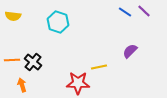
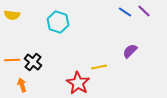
yellow semicircle: moved 1 px left, 1 px up
red star: rotated 30 degrees clockwise
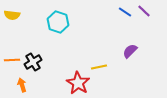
black cross: rotated 18 degrees clockwise
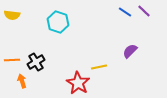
black cross: moved 3 px right
orange arrow: moved 4 px up
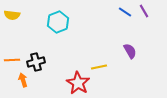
purple line: rotated 16 degrees clockwise
cyan hexagon: rotated 20 degrees clockwise
purple semicircle: rotated 105 degrees clockwise
black cross: rotated 18 degrees clockwise
orange arrow: moved 1 px right, 1 px up
